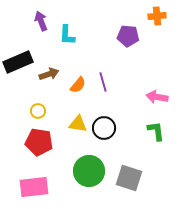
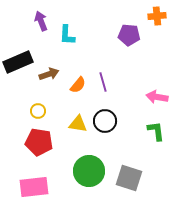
purple pentagon: moved 1 px right, 1 px up
black circle: moved 1 px right, 7 px up
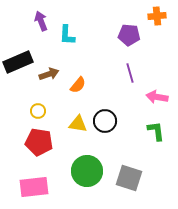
purple line: moved 27 px right, 9 px up
green circle: moved 2 px left
